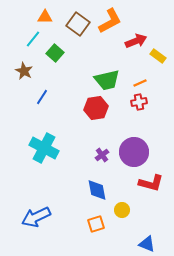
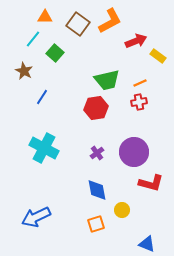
purple cross: moved 5 px left, 2 px up
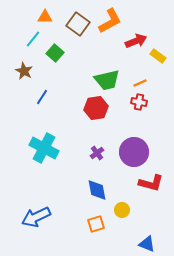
red cross: rotated 21 degrees clockwise
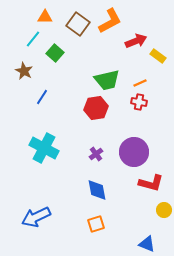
purple cross: moved 1 px left, 1 px down
yellow circle: moved 42 px right
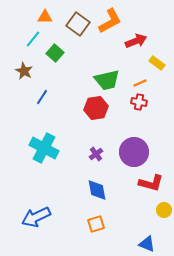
yellow rectangle: moved 1 px left, 7 px down
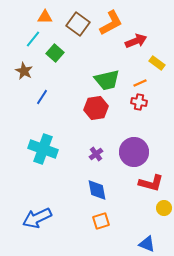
orange L-shape: moved 1 px right, 2 px down
cyan cross: moved 1 px left, 1 px down; rotated 8 degrees counterclockwise
yellow circle: moved 2 px up
blue arrow: moved 1 px right, 1 px down
orange square: moved 5 px right, 3 px up
